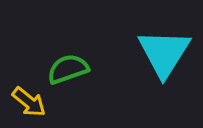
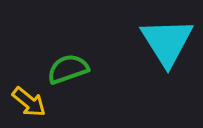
cyan triangle: moved 3 px right, 11 px up; rotated 4 degrees counterclockwise
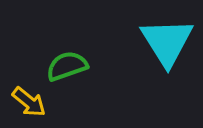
green semicircle: moved 1 px left, 3 px up
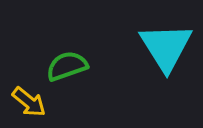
cyan triangle: moved 1 px left, 5 px down
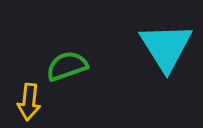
yellow arrow: rotated 57 degrees clockwise
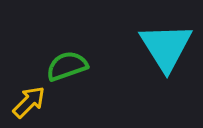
yellow arrow: rotated 141 degrees counterclockwise
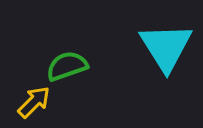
yellow arrow: moved 5 px right
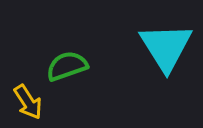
yellow arrow: moved 6 px left; rotated 102 degrees clockwise
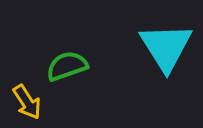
yellow arrow: moved 1 px left
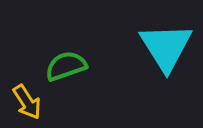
green semicircle: moved 1 px left
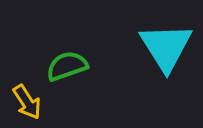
green semicircle: moved 1 px right
